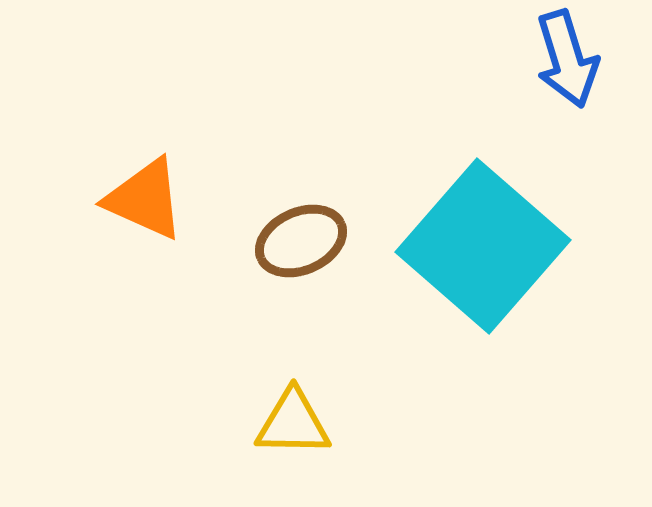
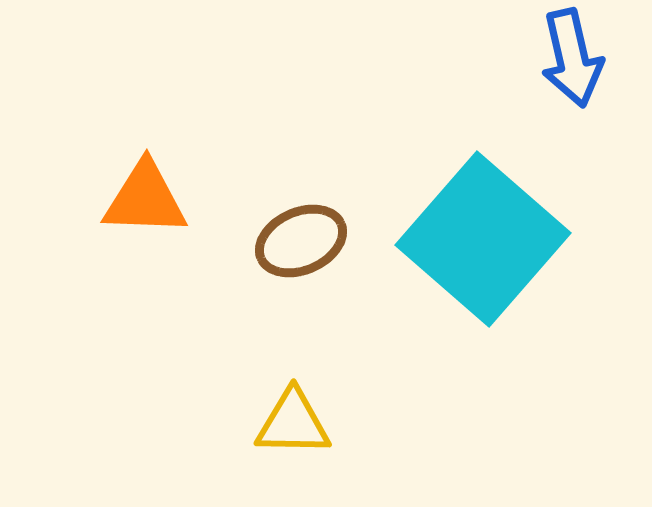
blue arrow: moved 5 px right, 1 px up; rotated 4 degrees clockwise
orange triangle: rotated 22 degrees counterclockwise
cyan square: moved 7 px up
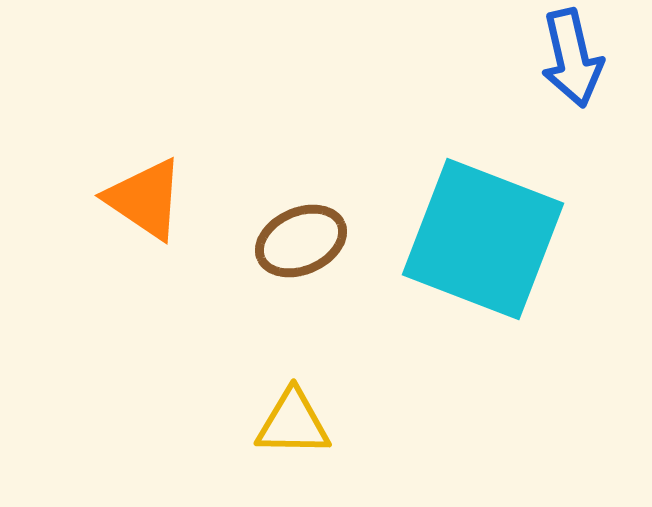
orange triangle: rotated 32 degrees clockwise
cyan square: rotated 20 degrees counterclockwise
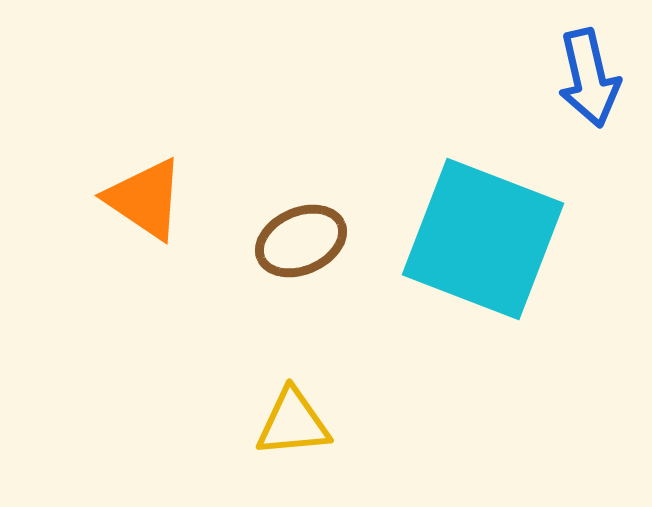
blue arrow: moved 17 px right, 20 px down
yellow triangle: rotated 6 degrees counterclockwise
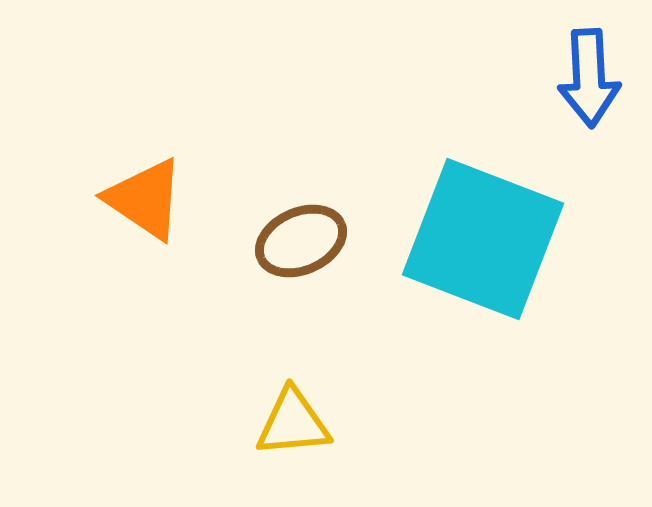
blue arrow: rotated 10 degrees clockwise
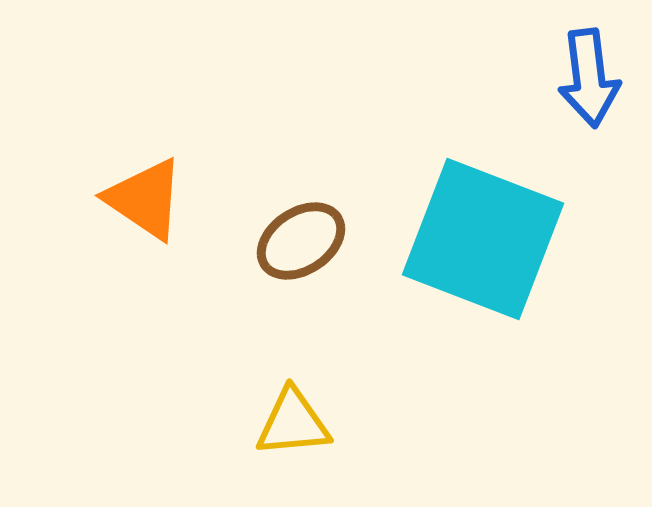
blue arrow: rotated 4 degrees counterclockwise
brown ellipse: rotated 10 degrees counterclockwise
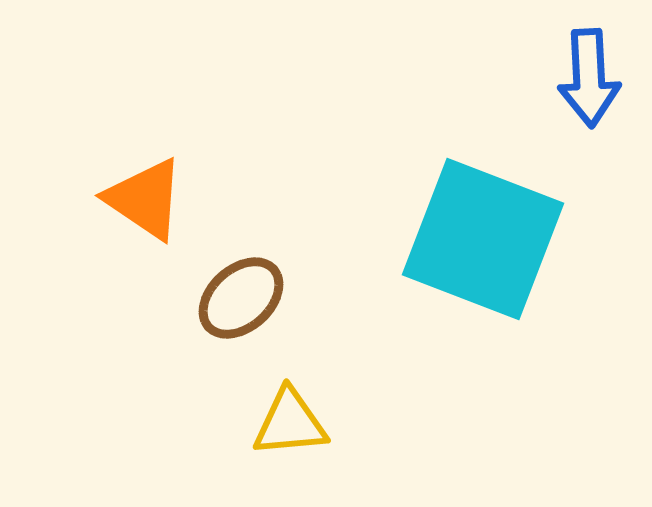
blue arrow: rotated 4 degrees clockwise
brown ellipse: moved 60 px left, 57 px down; rotated 8 degrees counterclockwise
yellow triangle: moved 3 px left
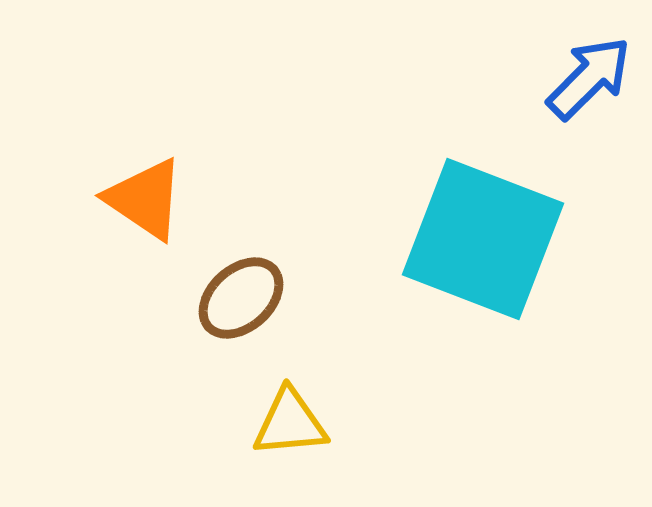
blue arrow: rotated 132 degrees counterclockwise
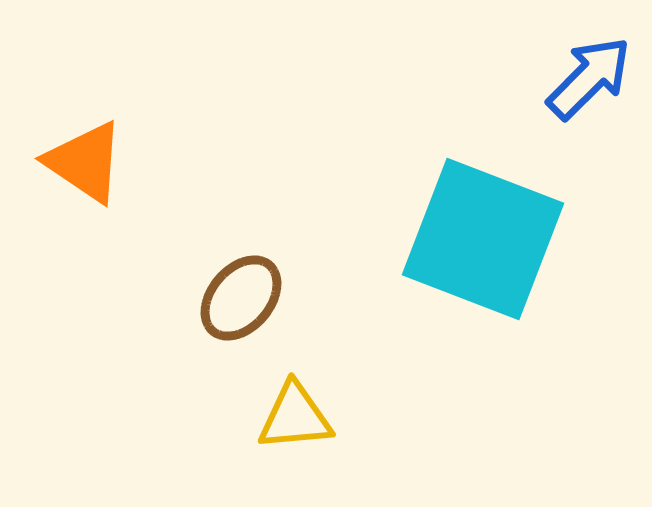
orange triangle: moved 60 px left, 37 px up
brown ellipse: rotated 8 degrees counterclockwise
yellow triangle: moved 5 px right, 6 px up
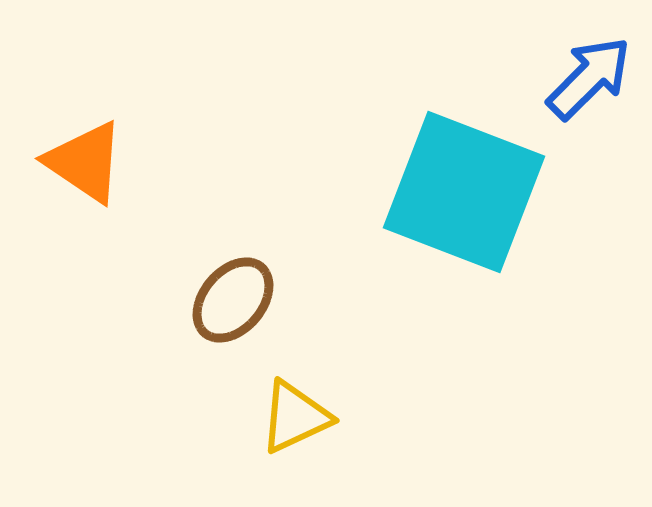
cyan square: moved 19 px left, 47 px up
brown ellipse: moved 8 px left, 2 px down
yellow triangle: rotated 20 degrees counterclockwise
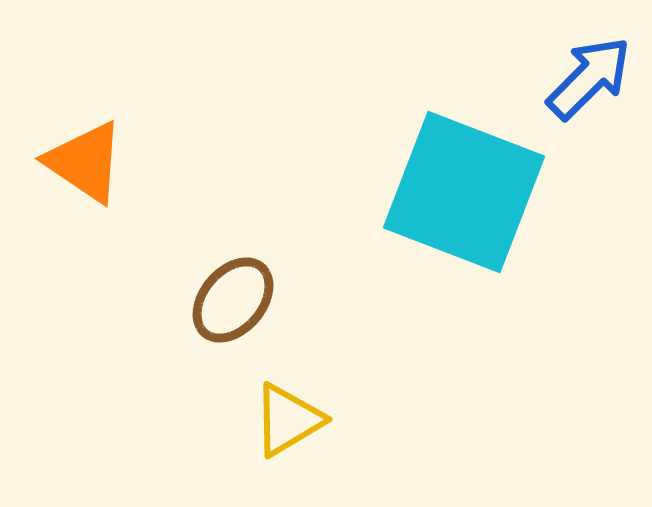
yellow triangle: moved 7 px left, 3 px down; rotated 6 degrees counterclockwise
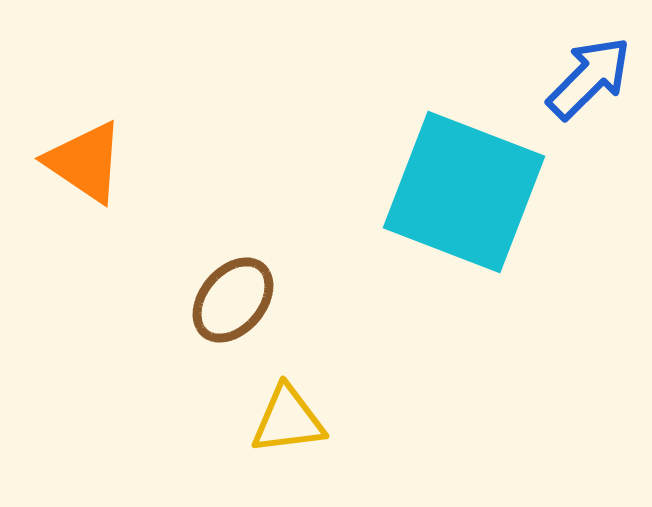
yellow triangle: rotated 24 degrees clockwise
